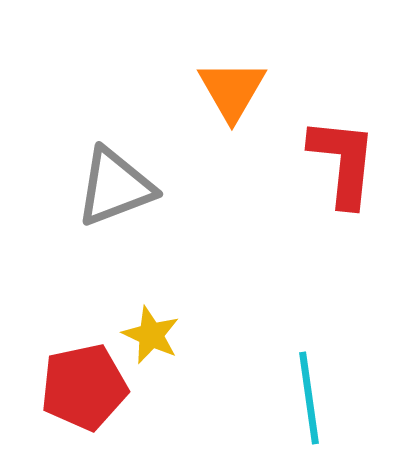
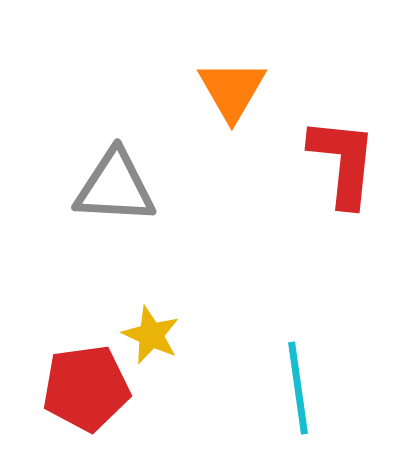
gray triangle: rotated 24 degrees clockwise
red pentagon: moved 2 px right, 1 px down; rotated 4 degrees clockwise
cyan line: moved 11 px left, 10 px up
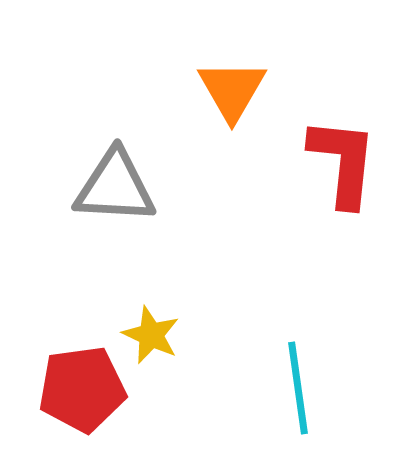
red pentagon: moved 4 px left, 1 px down
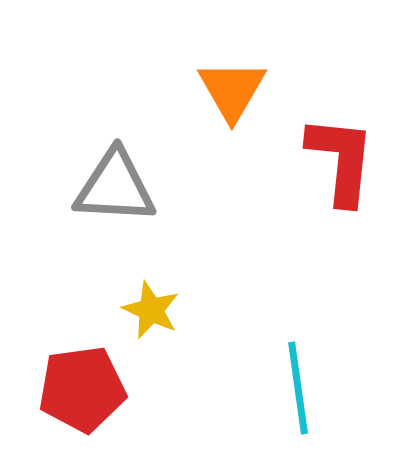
red L-shape: moved 2 px left, 2 px up
yellow star: moved 25 px up
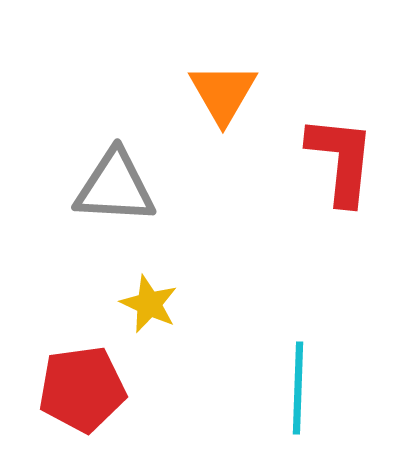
orange triangle: moved 9 px left, 3 px down
yellow star: moved 2 px left, 6 px up
cyan line: rotated 10 degrees clockwise
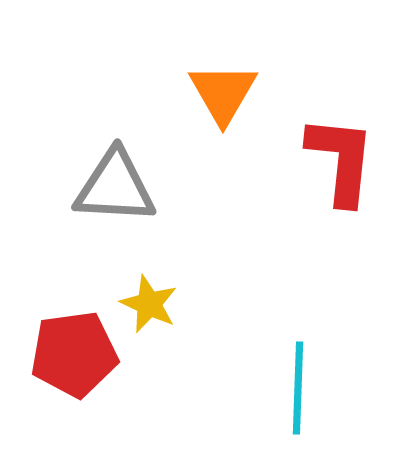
red pentagon: moved 8 px left, 35 px up
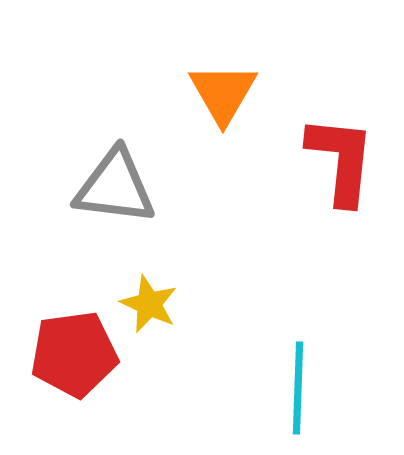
gray triangle: rotated 4 degrees clockwise
